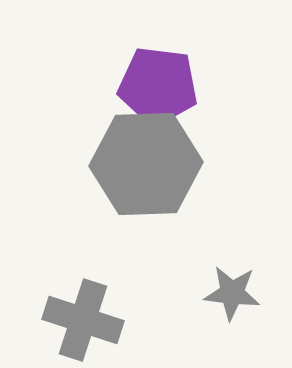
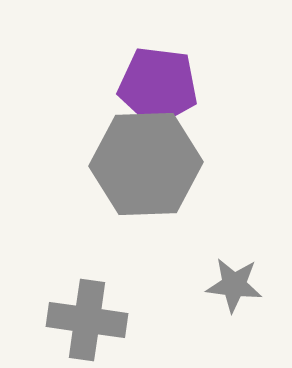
gray star: moved 2 px right, 8 px up
gray cross: moved 4 px right; rotated 10 degrees counterclockwise
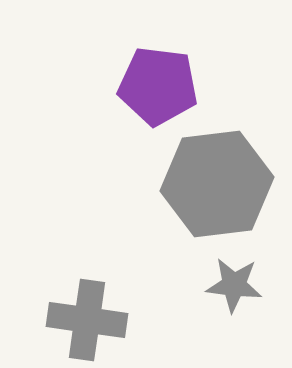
gray hexagon: moved 71 px right, 20 px down; rotated 5 degrees counterclockwise
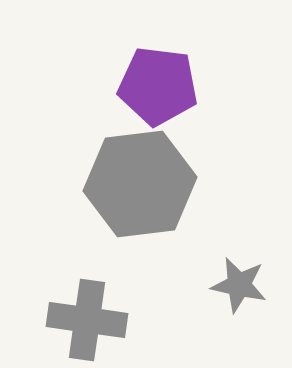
gray hexagon: moved 77 px left
gray star: moved 5 px right; rotated 6 degrees clockwise
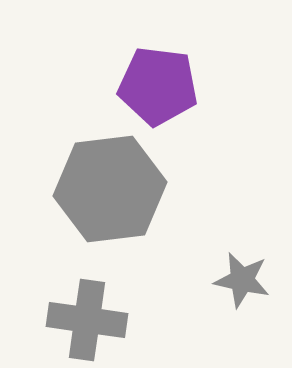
gray hexagon: moved 30 px left, 5 px down
gray star: moved 3 px right, 5 px up
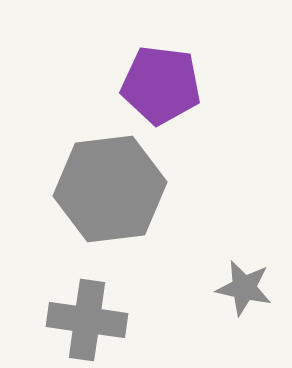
purple pentagon: moved 3 px right, 1 px up
gray star: moved 2 px right, 8 px down
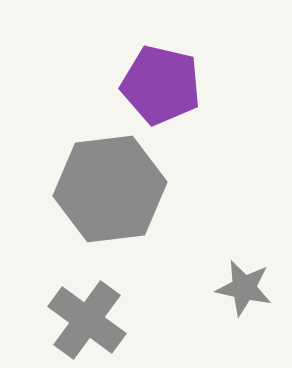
purple pentagon: rotated 6 degrees clockwise
gray cross: rotated 28 degrees clockwise
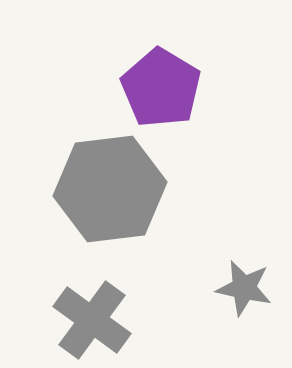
purple pentagon: moved 3 px down; rotated 18 degrees clockwise
gray cross: moved 5 px right
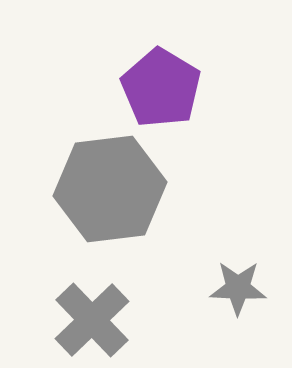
gray star: moved 6 px left; rotated 10 degrees counterclockwise
gray cross: rotated 10 degrees clockwise
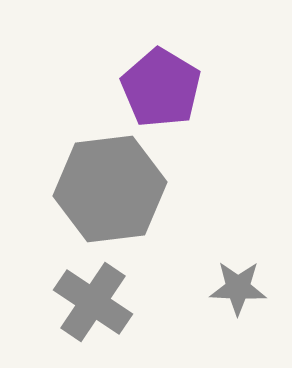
gray cross: moved 1 px right, 18 px up; rotated 12 degrees counterclockwise
